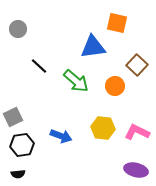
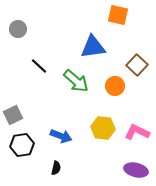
orange square: moved 1 px right, 8 px up
gray square: moved 2 px up
black semicircle: moved 38 px right, 6 px up; rotated 72 degrees counterclockwise
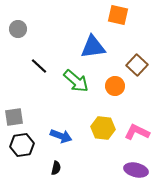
gray square: moved 1 px right, 2 px down; rotated 18 degrees clockwise
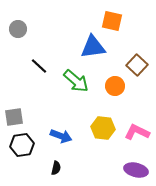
orange square: moved 6 px left, 6 px down
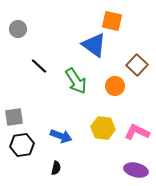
blue triangle: moved 1 px right, 2 px up; rotated 44 degrees clockwise
green arrow: rotated 16 degrees clockwise
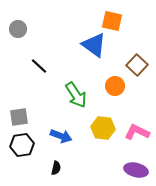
green arrow: moved 14 px down
gray square: moved 5 px right
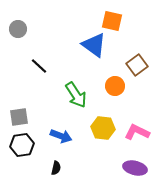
brown square: rotated 10 degrees clockwise
purple ellipse: moved 1 px left, 2 px up
